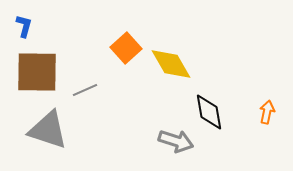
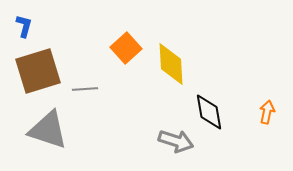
yellow diamond: rotated 27 degrees clockwise
brown square: moved 1 px right, 1 px up; rotated 18 degrees counterclockwise
gray line: moved 1 px up; rotated 20 degrees clockwise
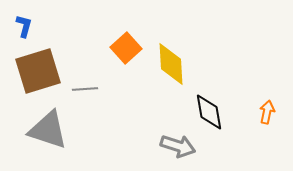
gray arrow: moved 2 px right, 5 px down
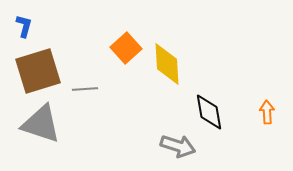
yellow diamond: moved 4 px left
orange arrow: rotated 15 degrees counterclockwise
gray triangle: moved 7 px left, 6 px up
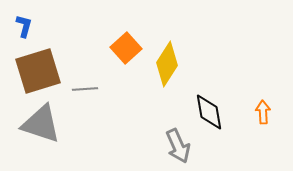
yellow diamond: rotated 36 degrees clockwise
orange arrow: moved 4 px left
gray arrow: rotated 48 degrees clockwise
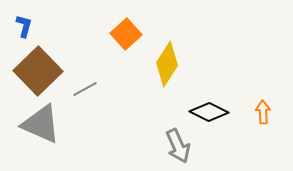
orange square: moved 14 px up
brown square: rotated 27 degrees counterclockwise
gray line: rotated 25 degrees counterclockwise
black diamond: rotated 54 degrees counterclockwise
gray triangle: rotated 6 degrees clockwise
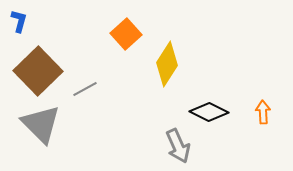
blue L-shape: moved 5 px left, 5 px up
gray triangle: rotated 21 degrees clockwise
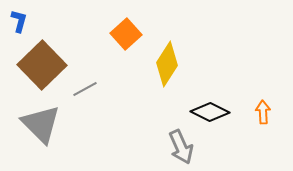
brown square: moved 4 px right, 6 px up
black diamond: moved 1 px right
gray arrow: moved 3 px right, 1 px down
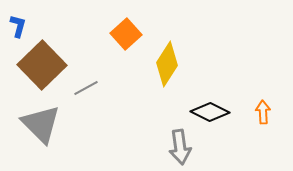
blue L-shape: moved 1 px left, 5 px down
gray line: moved 1 px right, 1 px up
gray arrow: moved 1 px left; rotated 16 degrees clockwise
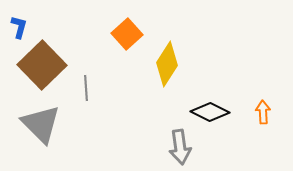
blue L-shape: moved 1 px right, 1 px down
orange square: moved 1 px right
gray line: rotated 65 degrees counterclockwise
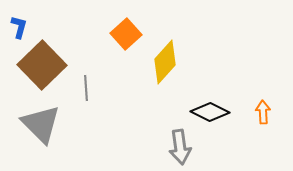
orange square: moved 1 px left
yellow diamond: moved 2 px left, 2 px up; rotated 9 degrees clockwise
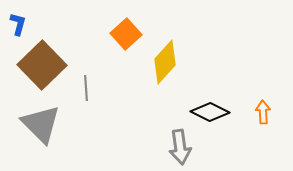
blue L-shape: moved 1 px left, 3 px up
